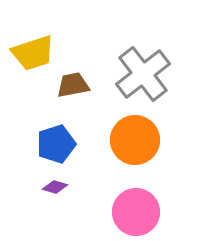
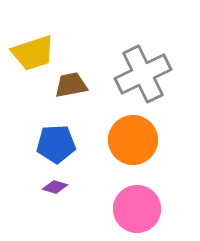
gray cross: rotated 12 degrees clockwise
brown trapezoid: moved 2 px left
orange circle: moved 2 px left
blue pentagon: rotated 15 degrees clockwise
pink circle: moved 1 px right, 3 px up
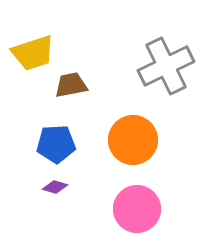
gray cross: moved 23 px right, 8 px up
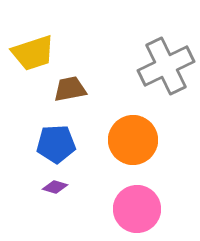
brown trapezoid: moved 1 px left, 4 px down
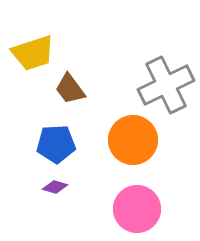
gray cross: moved 19 px down
brown trapezoid: rotated 116 degrees counterclockwise
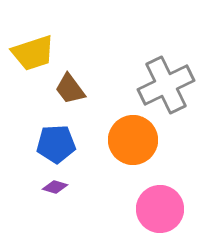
pink circle: moved 23 px right
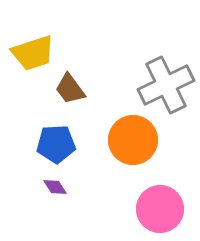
purple diamond: rotated 40 degrees clockwise
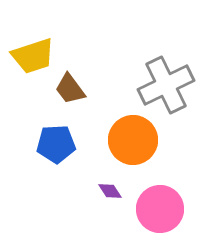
yellow trapezoid: moved 3 px down
purple diamond: moved 55 px right, 4 px down
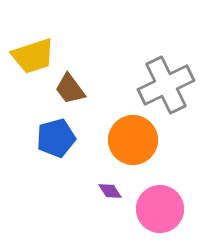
blue pentagon: moved 6 px up; rotated 12 degrees counterclockwise
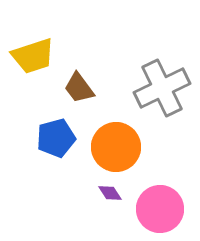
gray cross: moved 4 px left, 3 px down
brown trapezoid: moved 9 px right, 1 px up
orange circle: moved 17 px left, 7 px down
purple diamond: moved 2 px down
